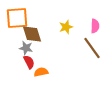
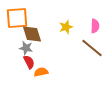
brown line: rotated 15 degrees counterclockwise
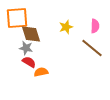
brown diamond: moved 1 px left
red semicircle: rotated 32 degrees counterclockwise
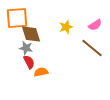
pink semicircle: moved 1 px up; rotated 56 degrees clockwise
red semicircle: rotated 32 degrees clockwise
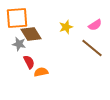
brown diamond: rotated 15 degrees counterclockwise
gray star: moved 7 px left, 4 px up
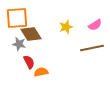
brown line: rotated 50 degrees counterclockwise
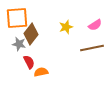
brown diamond: rotated 70 degrees clockwise
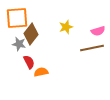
pink semicircle: moved 3 px right, 6 px down; rotated 16 degrees clockwise
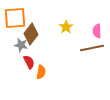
orange square: moved 2 px left
yellow star: rotated 16 degrees counterclockwise
pink semicircle: moved 1 px left; rotated 104 degrees clockwise
gray star: moved 2 px right, 1 px down
orange semicircle: rotated 112 degrees clockwise
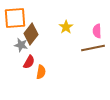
brown line: moved 1 px right
red semicircle: rotated 56 degrees clockwise
